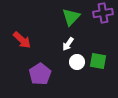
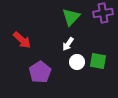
purple pentagon: moved 2 px up
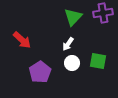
green triangle: moved 2 px right
white circle: moved 5 px left, 1 px down
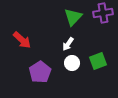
green square: rotated 30 degrees counterclockwise
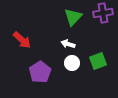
white arrow: rotated 72 degrees clockwise
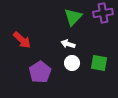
green square: moved 1 px right, 2 px down; rotated 30 degrees clockwise
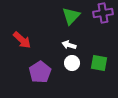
green triangle: moved 2 px left, 1 px up
white arrow: moved 1 px right, 1 px down
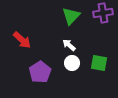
white arrow: rotated 24 degrees clockwise
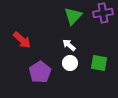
green triangle: moved 2 px right
white circle: moved 2 px left
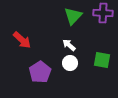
purple cross: rotated 12 degrees clockwise
green square: moved 3 px right, 3 px up
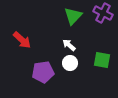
purple cross: rotated 24 degrees clockwise
purple pentagon: moved 3 px right; rotated 25 degrees clockwise
